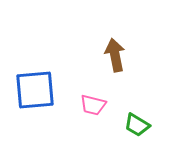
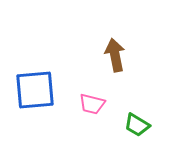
pink trapezoid: moved 1 px left, 1 px up
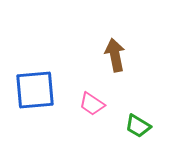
pink trapezoid: rotated 20 degrees clockwise
green trapezoid: moved 1 px right, 1 px down
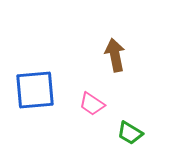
green trapezoid: moved 8 px left, 7 px down
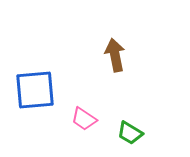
pink trapezoid: moved 8 px left, 15 px down
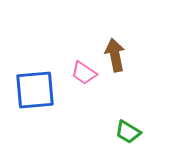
pink trapezoid: moved 46 px up
green trapezoid: moved 2 px left, 1 px up
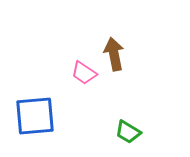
brown arrow: moved 1 px left, 1 px up
blue square: moved 26 px down
